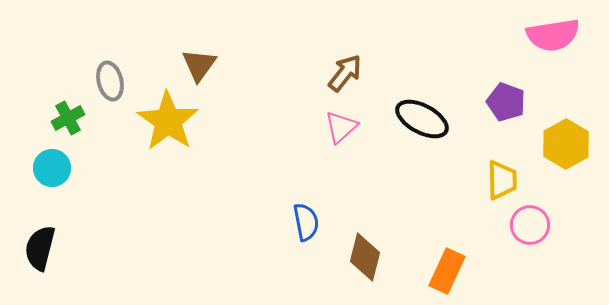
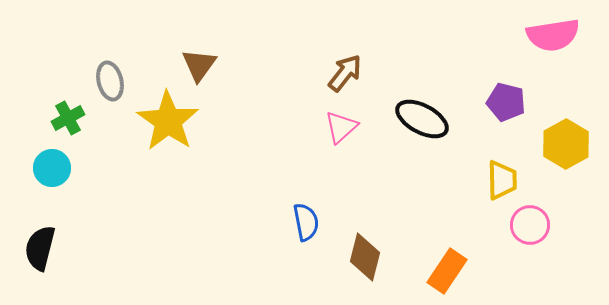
purple pentagon: rotated 6 degrees counterclockwise
orange rectangle: rotated 9 degrees clockwise
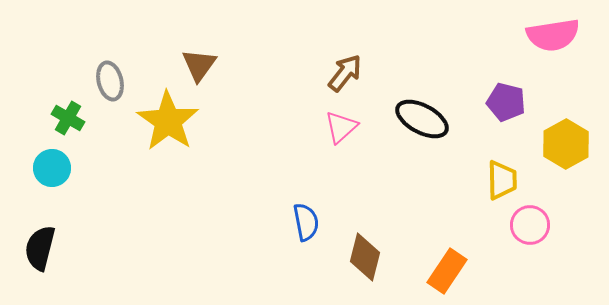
green cross: rotated 32 degrees counterclockwise
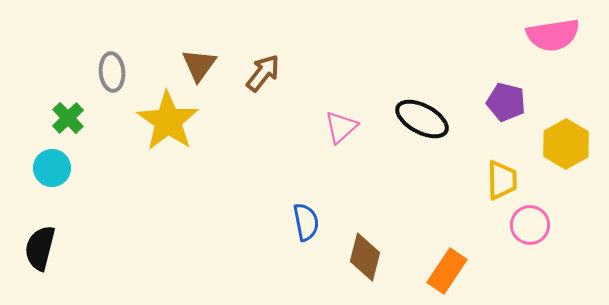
brown arrow: moved 82 px left
gray ellipse: moved 2 px right, 9 px up; rotated 9 degrees clockwise
green cross: rotated 16 degrees clockwise
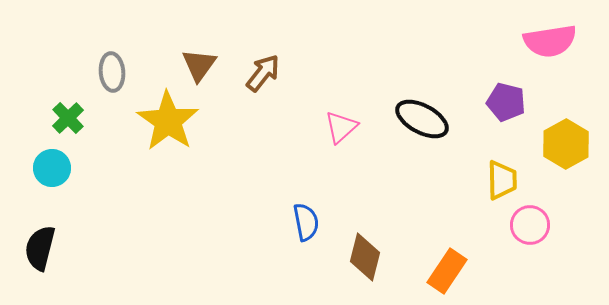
pink semicircle: moved 3 px left, 6 px down
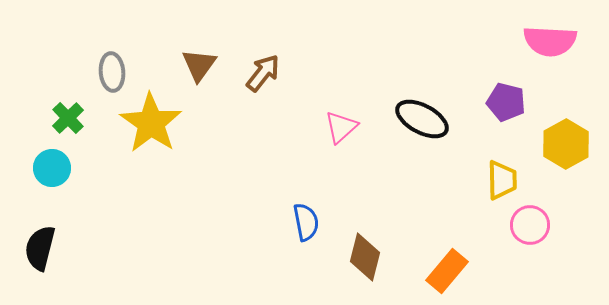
pink semicircle: rotated 12 degrees clockwise
yellow star: moved 17 px left, 2 px down
orange rectangle: rotated 6 degrees clockwise
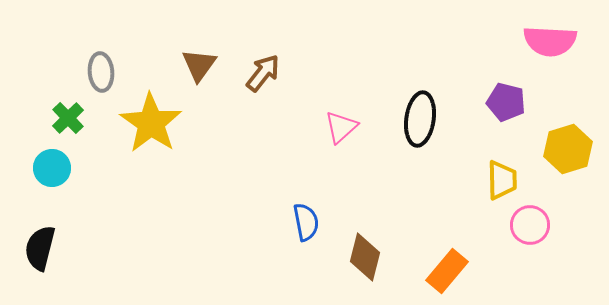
gray ellipse: moved 11 px left
black ellipse: moved 2 px left; rotated 70 degrees clockwise
yellow hexagon: moved 2 px right, 5 px down; rotated 12 degrees clockwise
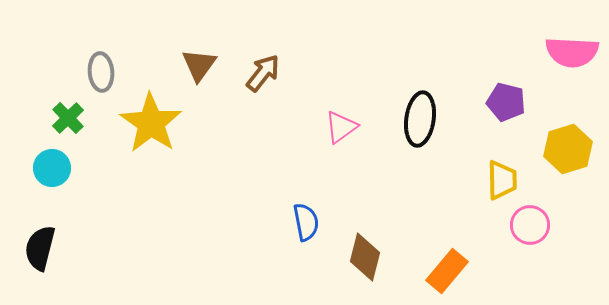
pink semicircle: moved 22 px right, 11 px down
pink triangle: rotated 6 degrees clockwise
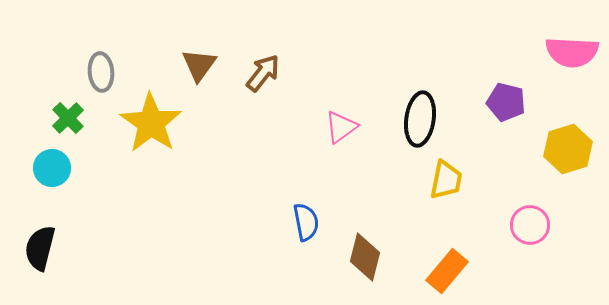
yellow trapezoid: moved 56 px left; rotated 12 degrees clockwise
